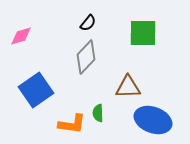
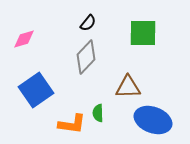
pink diamond: moved 3 px right, 3 px down
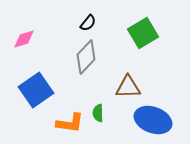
green square: rotated 32 degrees counterclockwise
orange L-shape: moved 2 px left, 1 px up
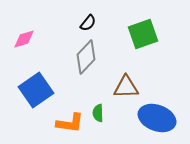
green square: moved 1 px down; rotated 12 degrees clockwise
brown triangle: moved 2 px left
blue ellipse: moved 4 px right, 2 px up
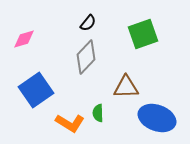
orange L-shape: rotated 24 degrees clockwise
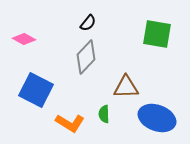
green square: moved 14 px right; rotated 28 degrees clockwise
pink diamond: rotated 45 degrees clockwise
blue square: rotated 28 degrees counterclockwise
green semicircle: moved 6 px right, 1 px down
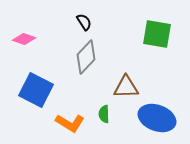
black semicircle: moved 4 px left, 1 px up; rotated 72 degrees counterclockwise
pink diamond: rotated 10 degrees counterclockwise
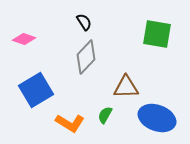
blue square: rotated 32 degrees clockwise
green semicircle: moved 1 px right, 1 px down; rotated 30 degrees clockwise
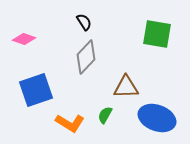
blue square: rotated 12 degrees clockwise
